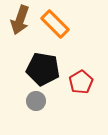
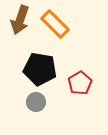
black pentagon: moved 3 px left
red pentagon: moved 1 px left, 1 px down
gray circle: moved 1 px down
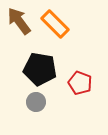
brown arrow: moved 1 px left, 1 px down; rotated 124 degrees clockwise
red pentagon: rotated 20 degrees counterclockwise
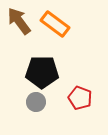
orange rectangle: rotated 8 degrees counterclockwise
black pentagon: moved 2 px right, 3 px down; rotated 8 degrees counterclockwise
red pentagon: moved 15 px down
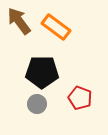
orange rectangle: moved 1 px right, 3 px down
gray circle: moved 1 px right, 2 px down
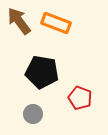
orange rectangle: moved 4 px up; rotated 16 degrees counterclockwise
black pentagon: rotated 8 degrees clockwise
gray circle: moved 4 px left, 10 px down
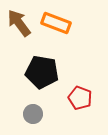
brown arrow: moved 2 px down
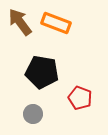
brown arrow: moved 1 px right, 1 px up
